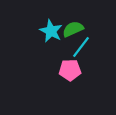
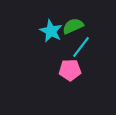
green semicircle: moved 3 px up
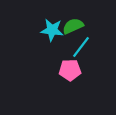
cyan star: moved 1 px right, 1 px up; rotated 20 degrees counterclockwise
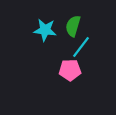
green semicircle: rotated 50 degrees counterclockwise
cyan star: moved 7 px left
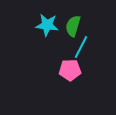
cyan star: moved 2 px right, 5 px up
cyan line: rotated 10 degrees counterclockwise
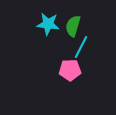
cyan star: moved 1 px right, 1 px up
